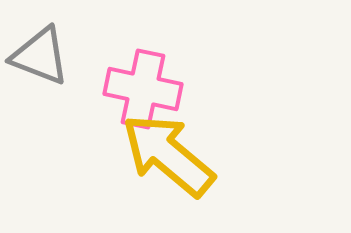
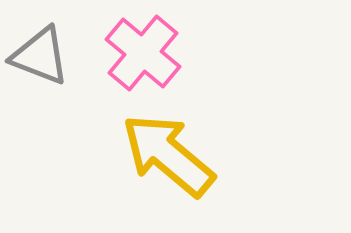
pink cross: moved 36 px up; rotated 28 degrees clockwise
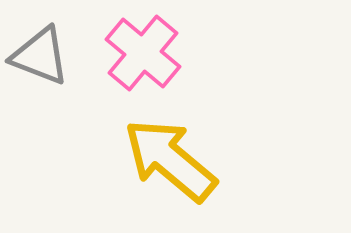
yellow arrow: moved 2 px right, 5 px down
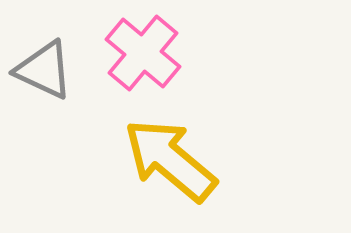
gray triangle: moved 4 px right, 14 px down; rotated 4 degrees clockwise
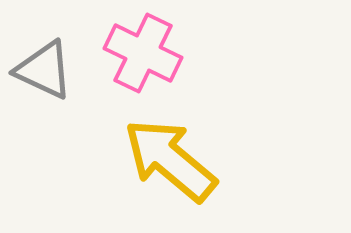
pink cross: rotated 14 degrees counterclockwise
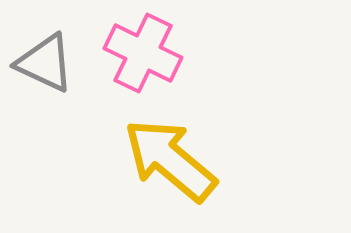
gray triangle: moved 1 px right, 7 px up
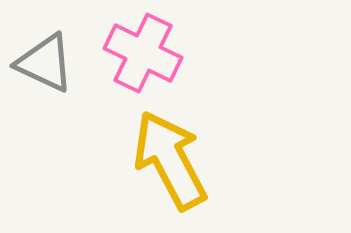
yellow arrow: rotated 22 degrees clockwise
